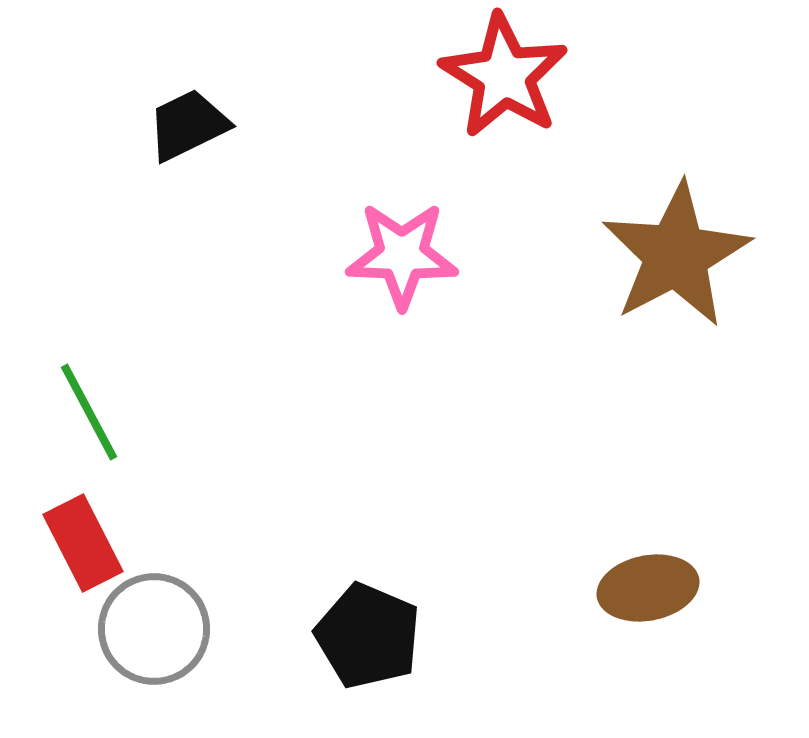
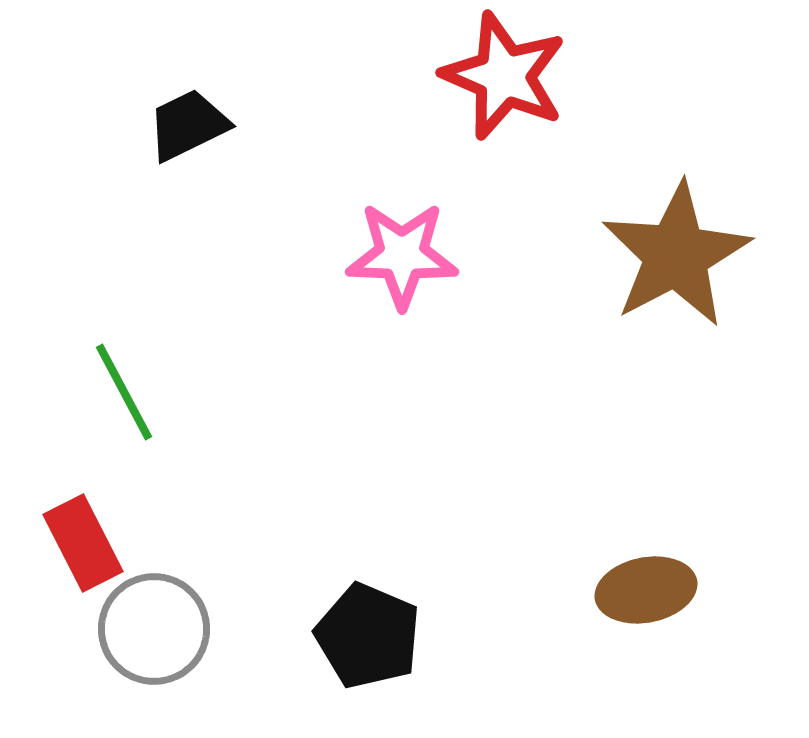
red star: rotated 9 degrees counterclockwise
green line: moved 35 px right, 20 px up
brown ellipse: moved 2 px left, 2 px down
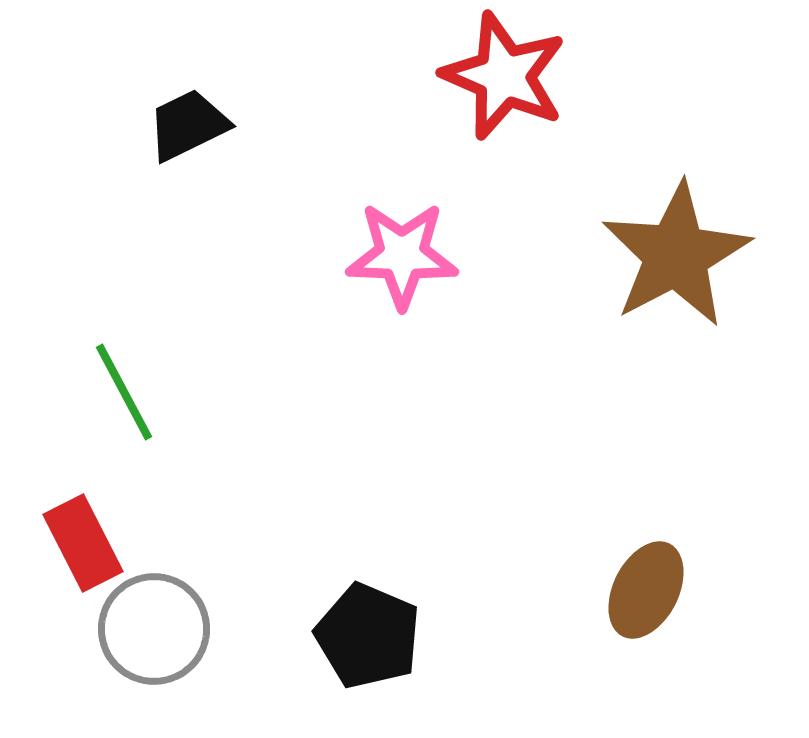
brown ellipse: rotated 52 degrees counterclockwise
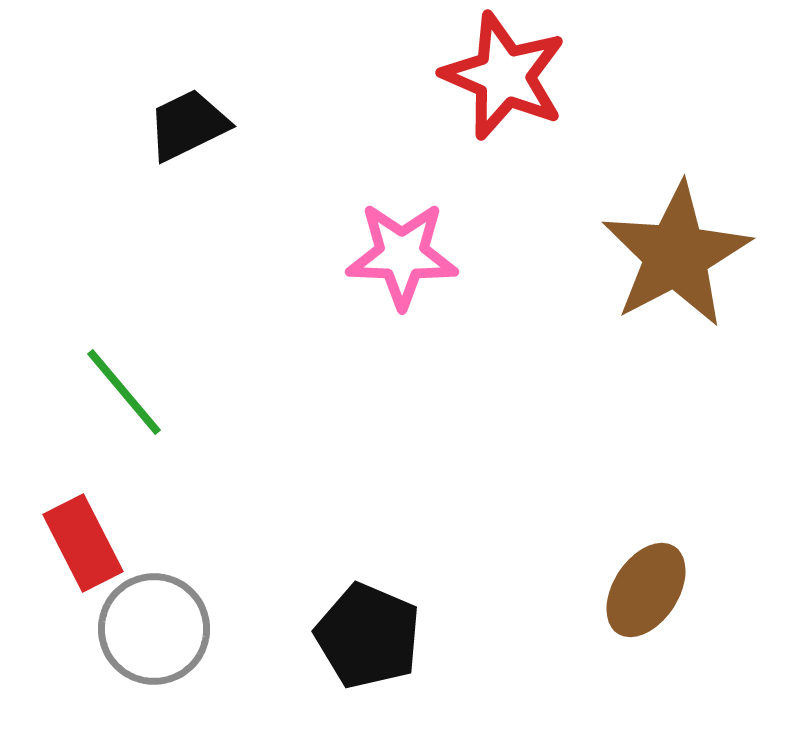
green line: rotated 12 degrees counterclockwise
brown ellipse: rotated 6 degrees clockwise
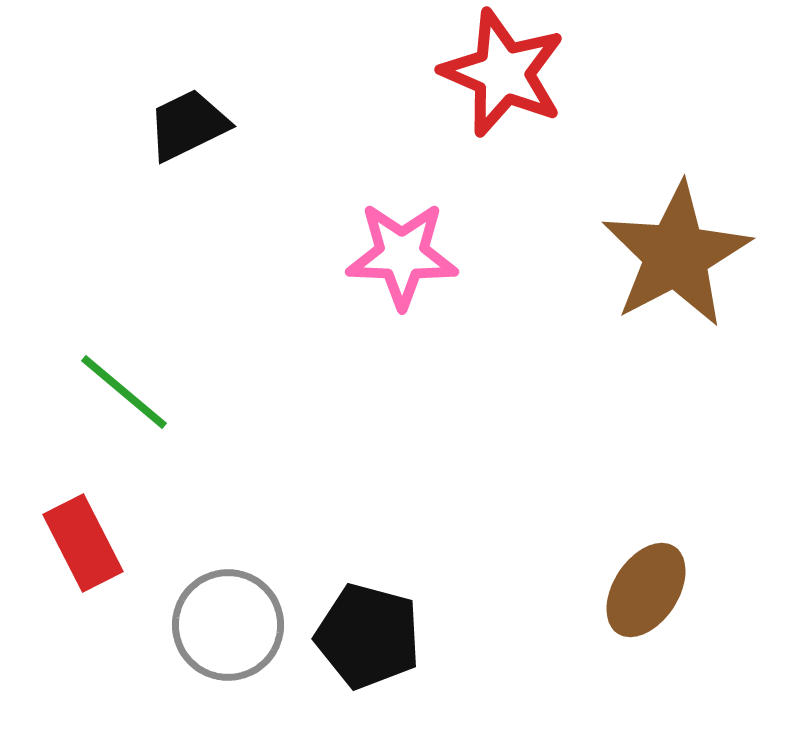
red star: moved 1 px left, 3 px up
green line: rotated 10 degrees counterclockwise
gray circle: moved 74 px right, 4 px up
black pentagon: rotated 8 degrees counterclockwise
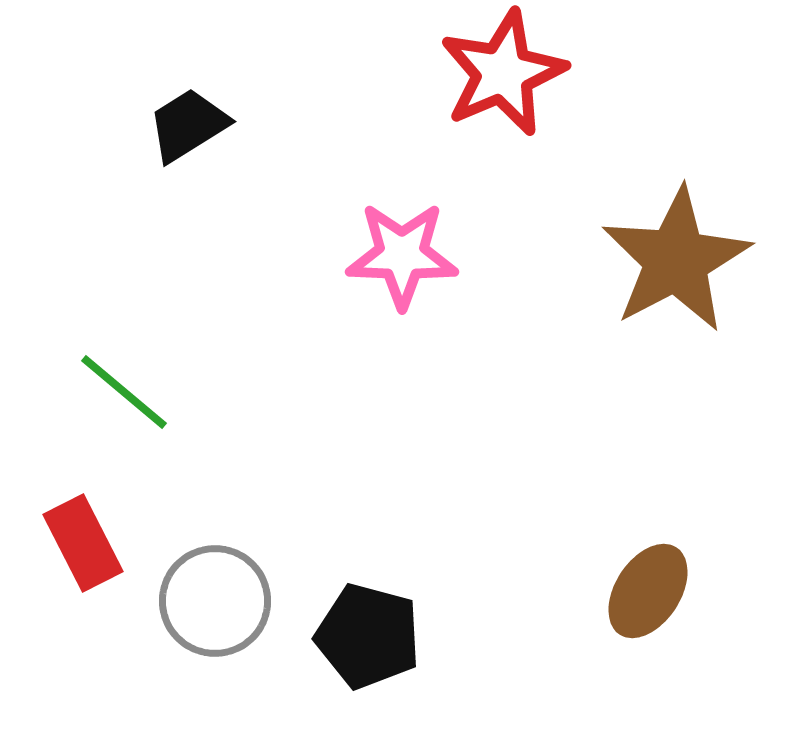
red star: rotated 26 degrees clockwise
black trapezoid: rotated 6 degrees counterclockwise
brown star: moved 5 px down
brown ellipse: moved 2 px right, 1 px down
gray circle: moved 13 px left, 24 px up
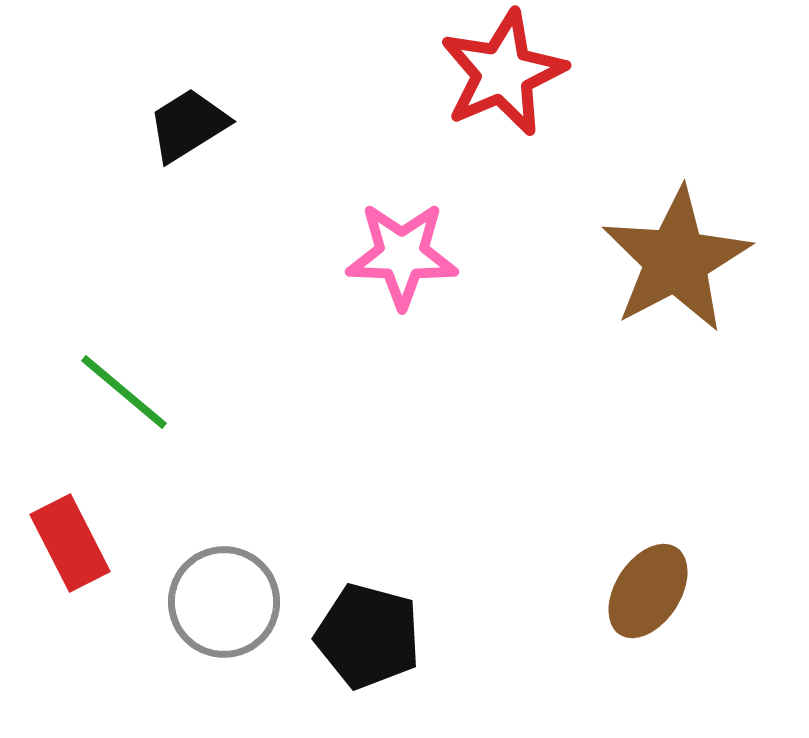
red rectangle: moved 13 px left
gray circle: moved 9 px right, 1 px down
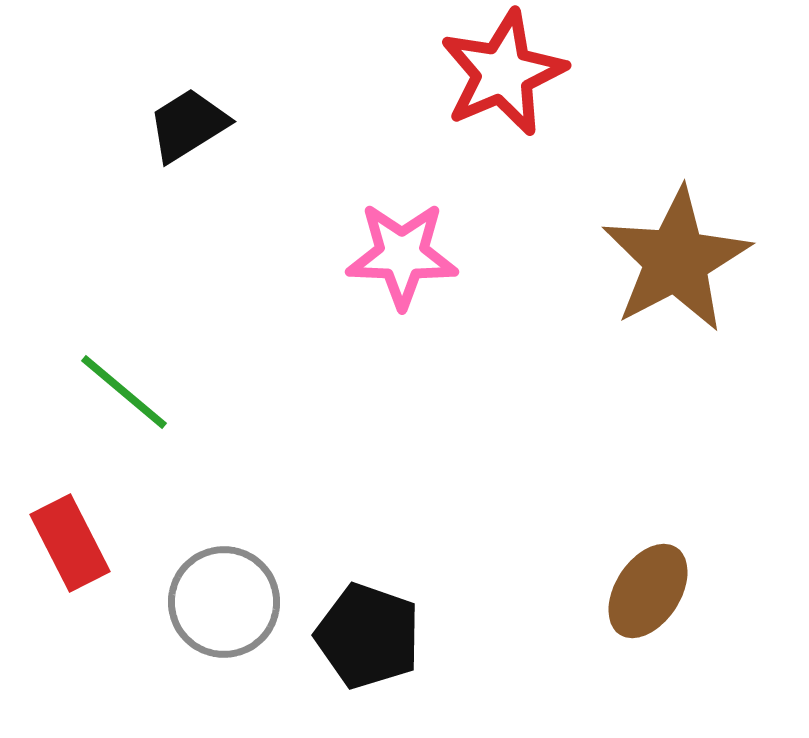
black pentagon: rotated 4 degrees clockwise
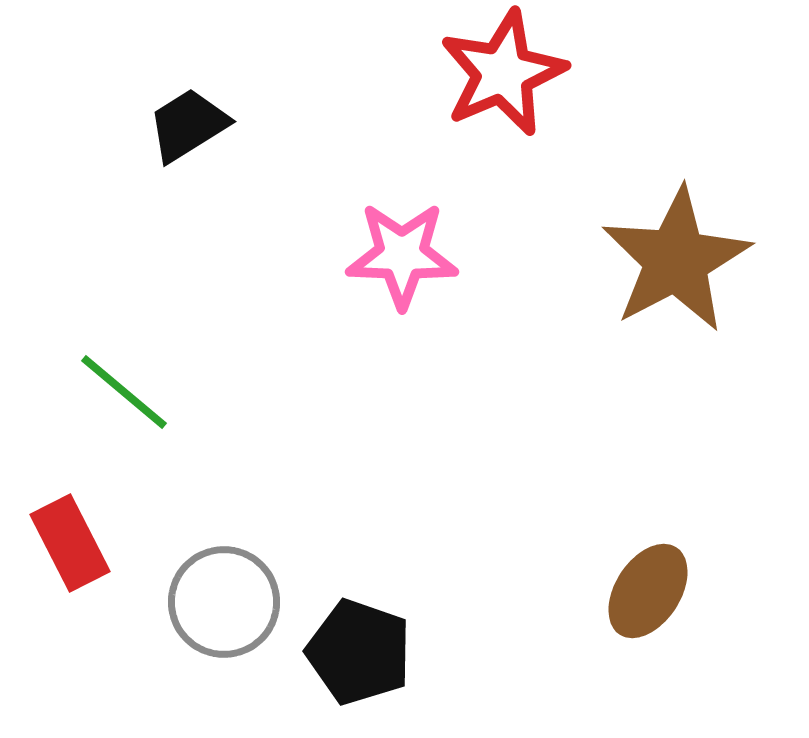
black pentagon: moved 9 px left, 16 px down
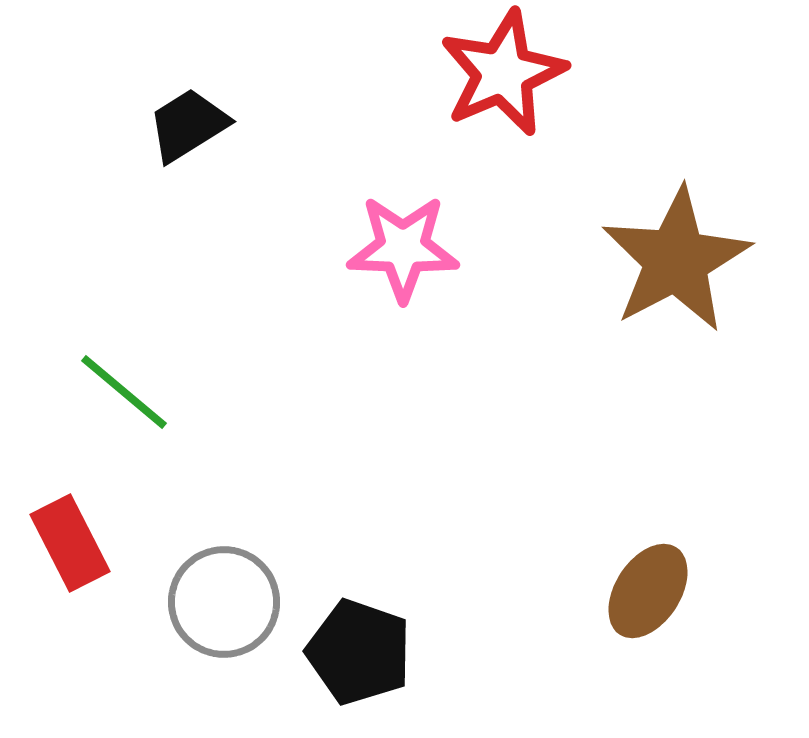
pink star: moved 1 px right, 7 px up
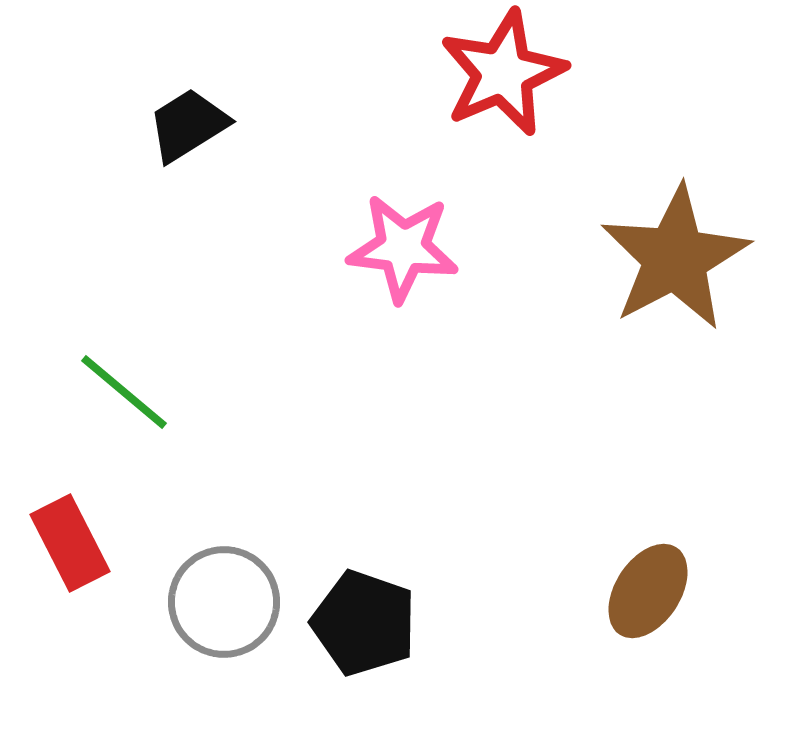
pink star: rotated 5 degrees clockwise
brown star: moved 1 px left, 2 px up
black pentagon: moved 5 px right, 29 px up
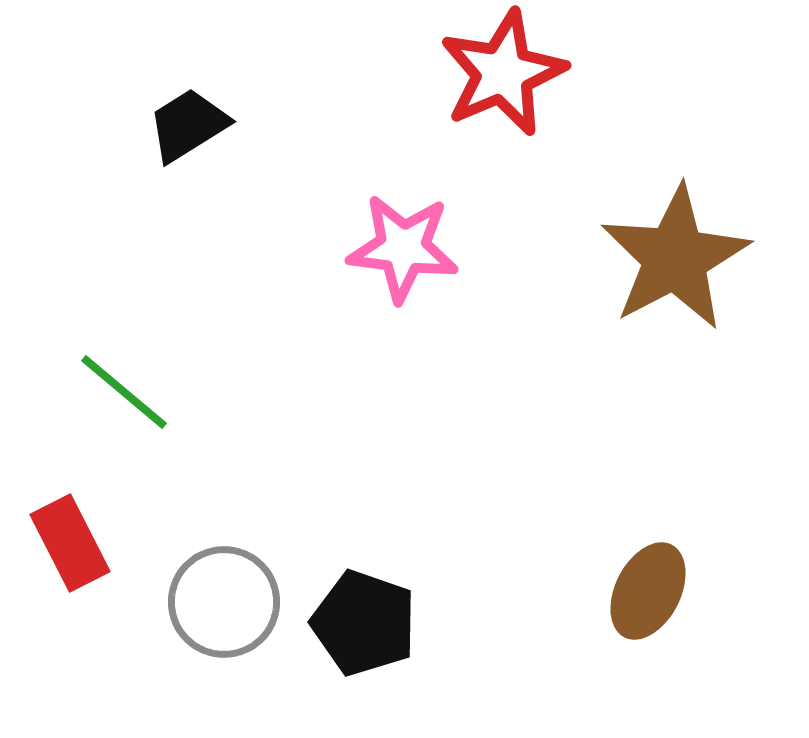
brown ellipse: rotated 6 degrees counterclockwise
